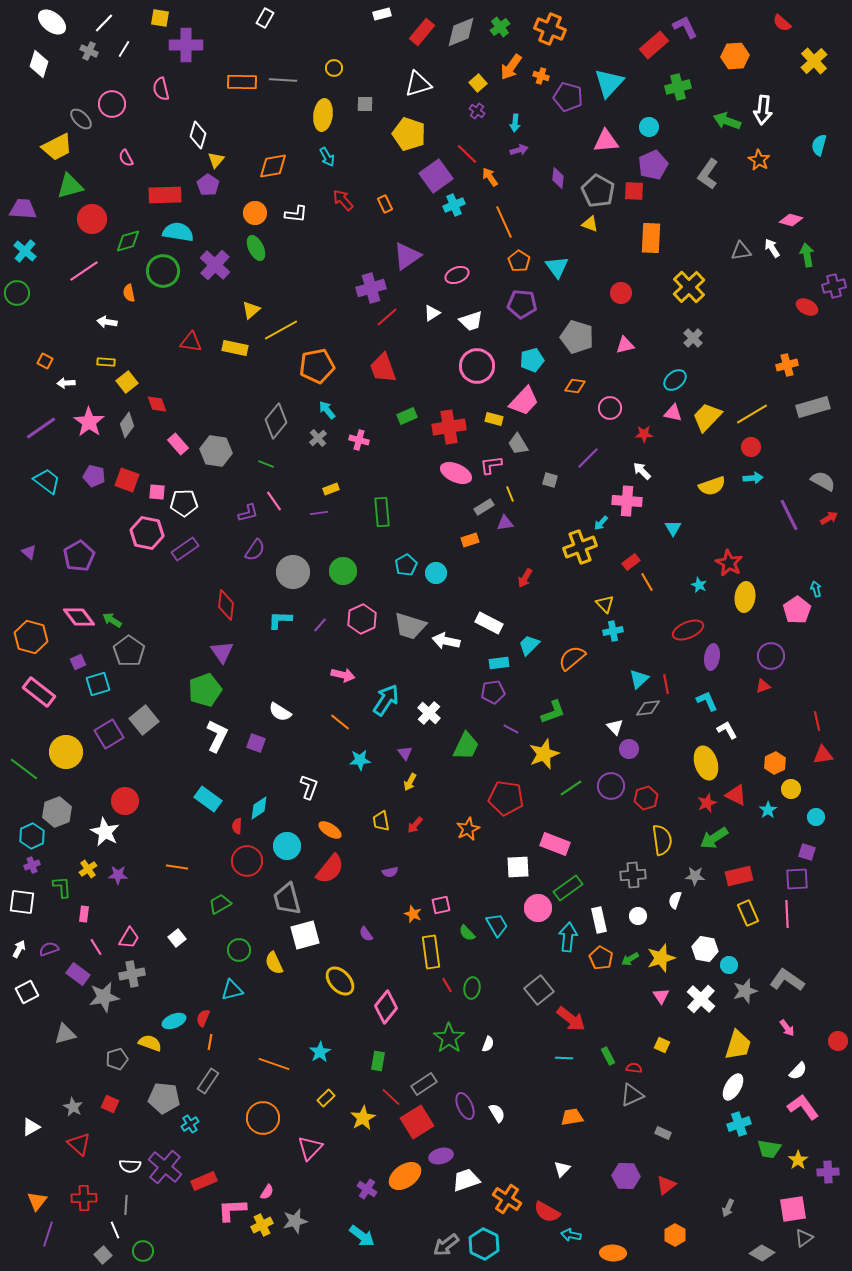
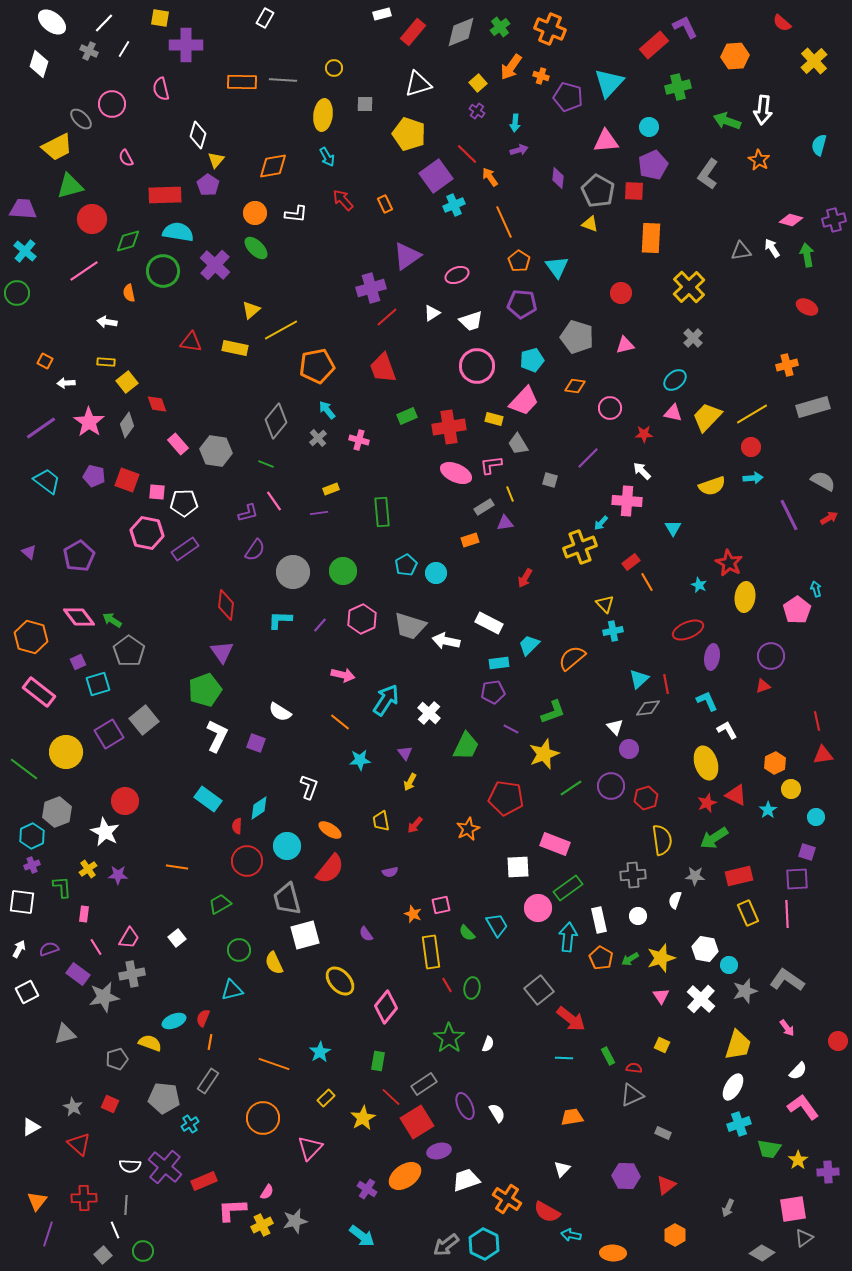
red rectangle at (422, 32): moved 9 px left
green ellipse at (256, 248): rotated 20 degrees counterclockwise
purple cross at (834, 286): moved 66 px up
purple ellipse at (441, 1156): moved 2 px left, 5 px up
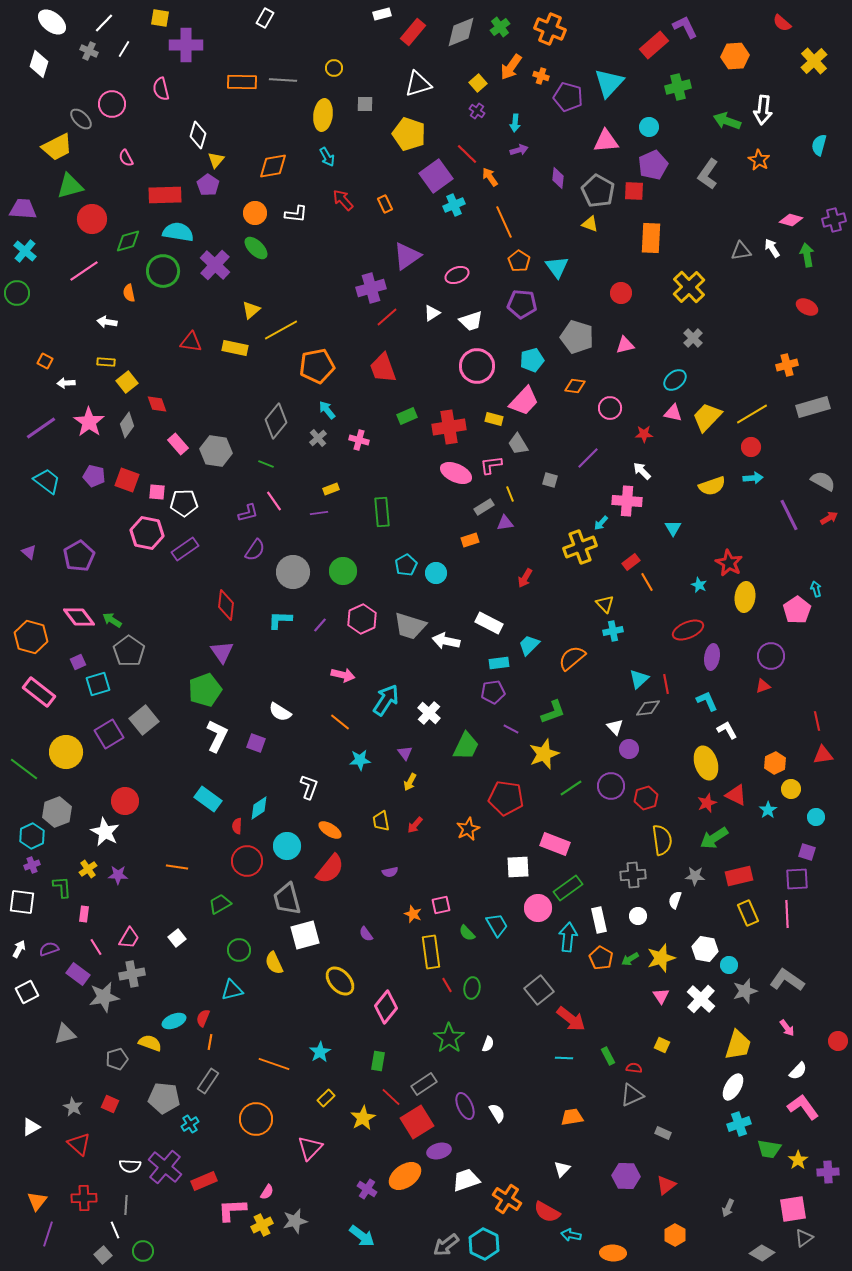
orange circle at (263, 1118): moved 7 px left, 1 px down
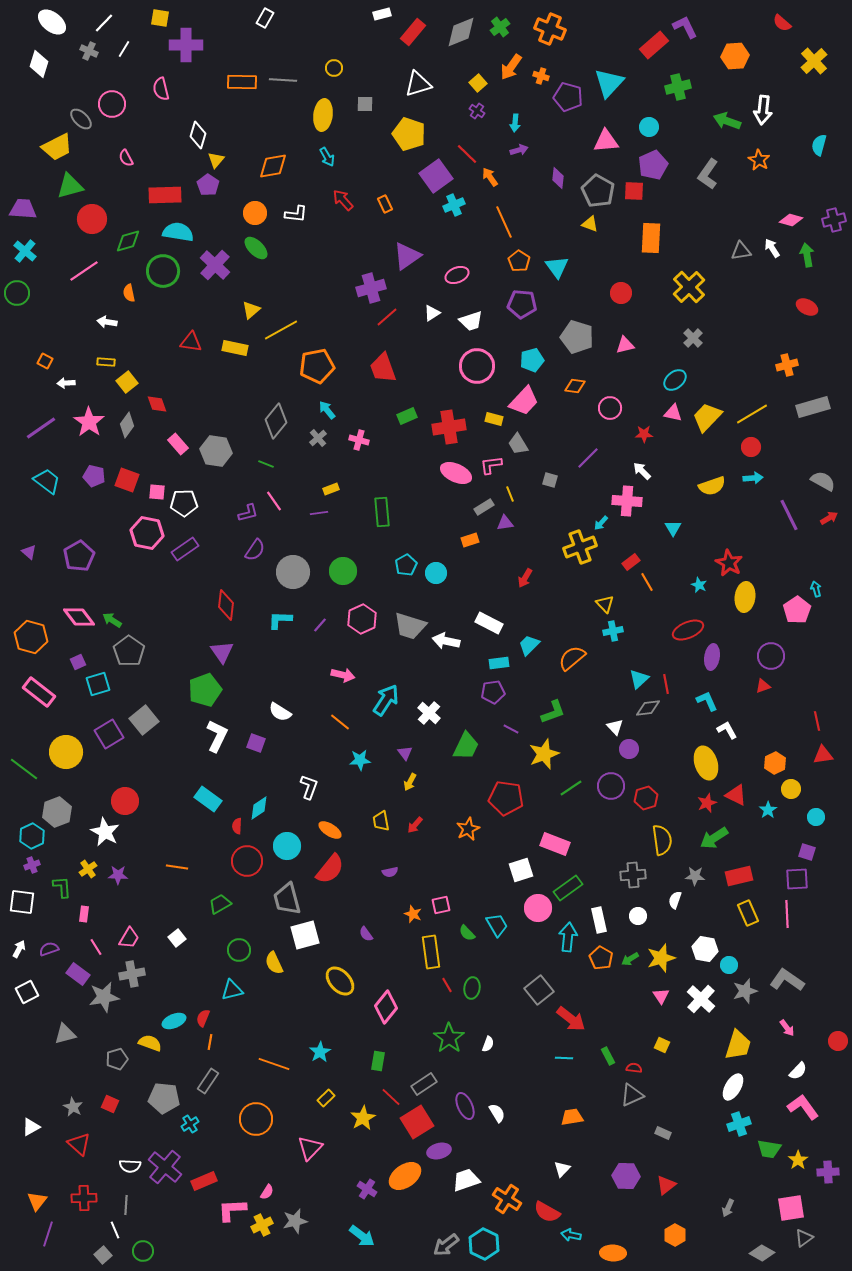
white square at (518, 867): moved 3 px right, 3 px down; rotated 15 degrees counterclockwise
pink square at (793, 1209): moved 2 px left, 1 px up
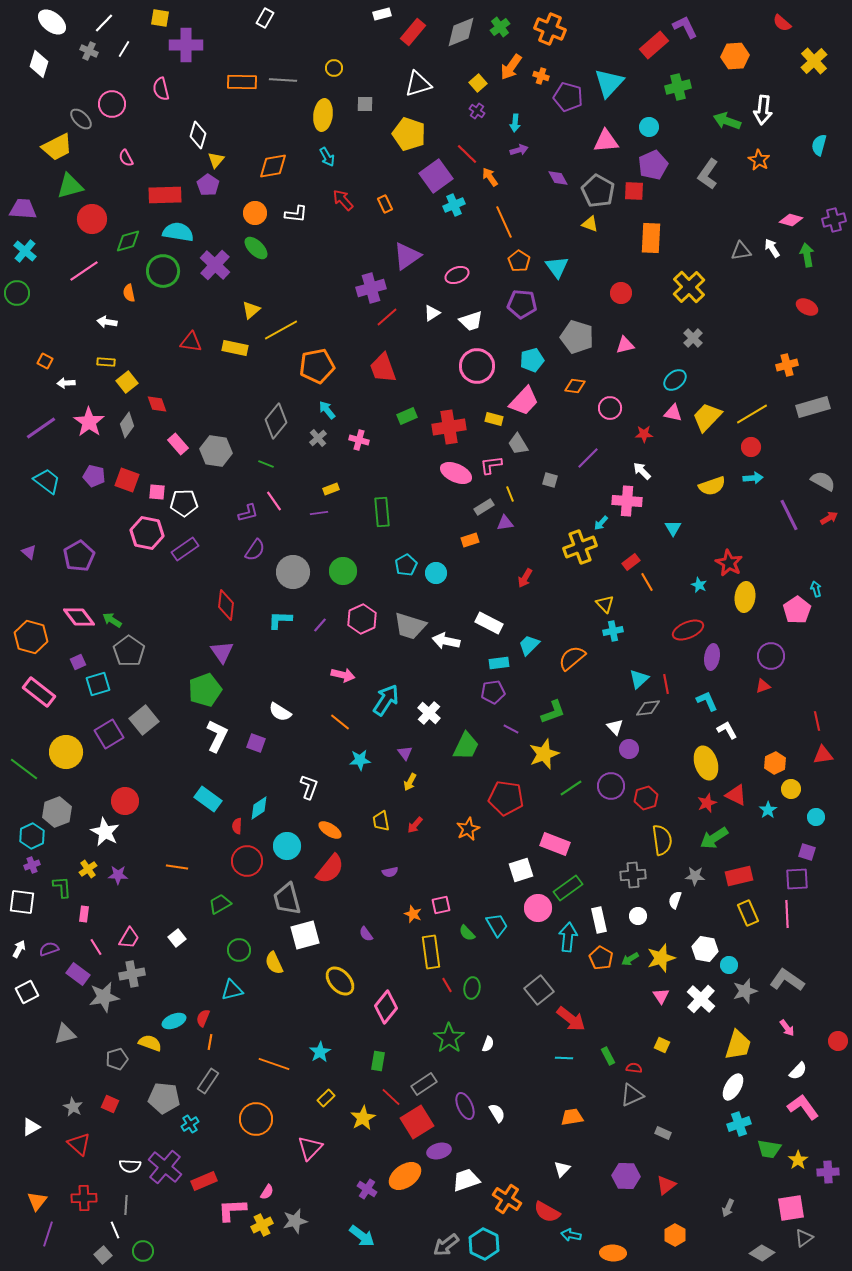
purple diamond at (558, 178): rotated 35 degrees counterclockwise
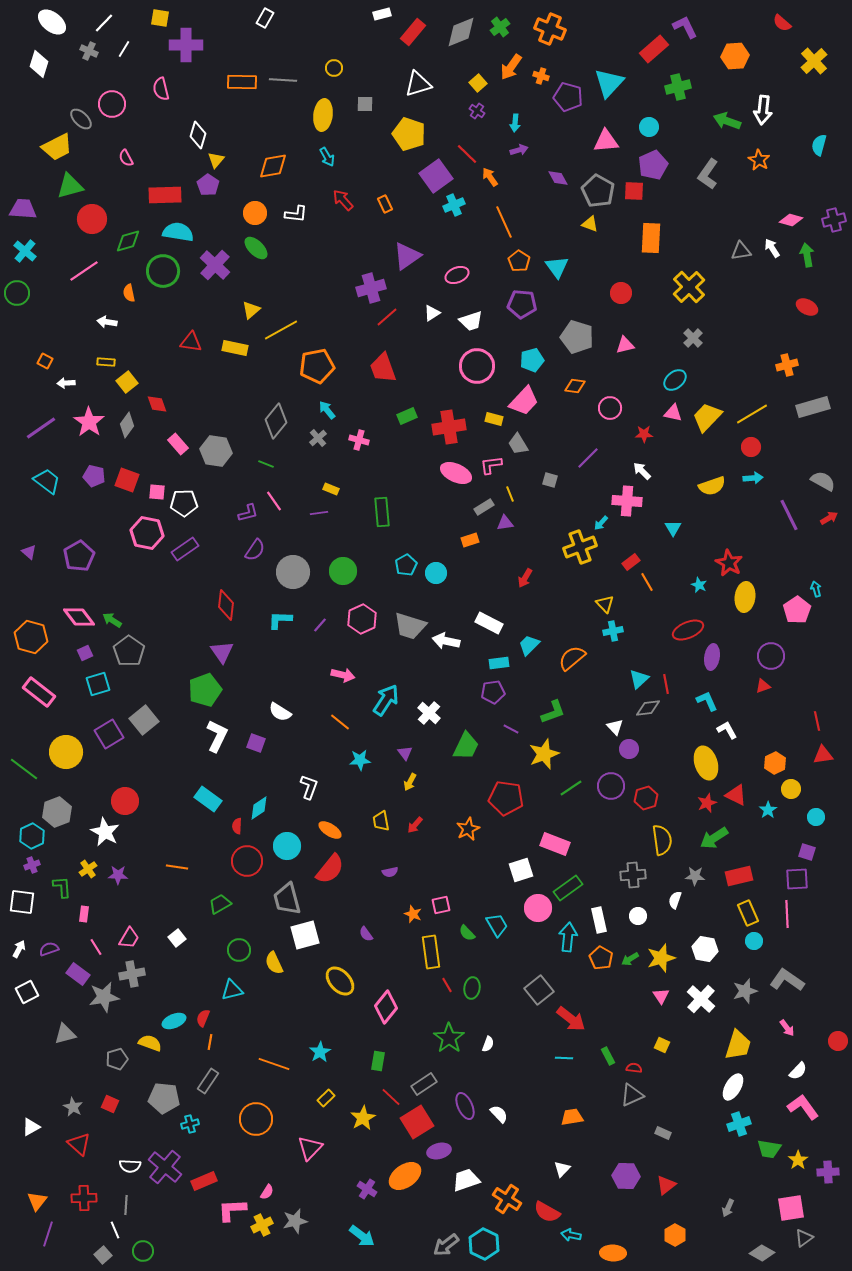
red rectangle at (654, 45): moved 4 px down
yellow rectangle at (331, 489): rotated 42 degrees clockwise
purple square at (78, 662): moved 7 px right, 9 px up
cyan circle at (729, 965): moved 25 px right, 24 px up
white semicircle at (497, 1113): moved 2 px right, 1 px down; rotated 12 degrees counterclockwise
cyan cross at (190, 1124): rotated 18 degrees clockwise
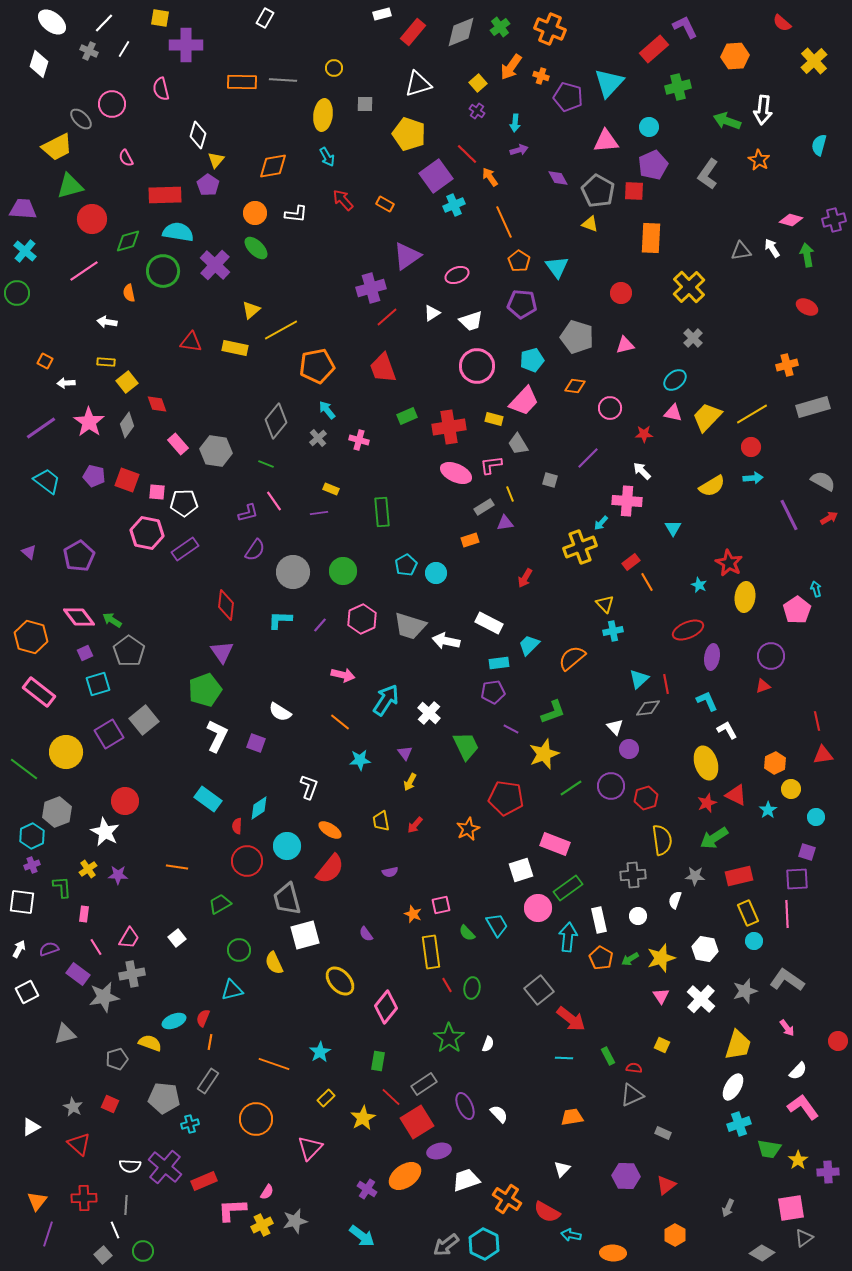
orange rectangle at (385, 204): rotated 36 degrees counterclockwise
yellow semicircle at (712, 486): rotated 12 degrees counterclockwise
green trapezoid at (466, 746): rotated 52 degrees counterclockwise
